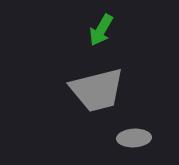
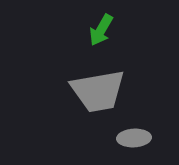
gray trapezoid: moved 1 px right, 1 px down; rotated 4 degrees clockwise
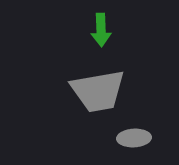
green arrow: rotated 32 degrees counterclockwise
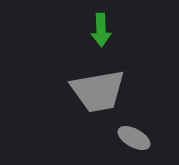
gray ellipse: rotated 32 degrees clockwise
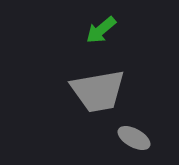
green arrow: rotated 52 degrees clockwise
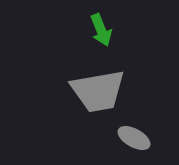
green arrow: rotated 72 degrees counterclockwise
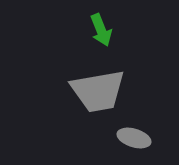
gray ellipse: rotated 12 degrees counterclockwise
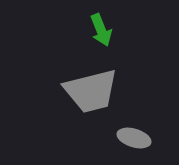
gray trapezoid: moved 7 px left; rotated 4 degrees counterclockwise
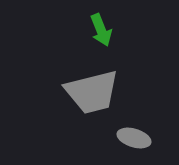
gray trapezoid: moved 1 px right, 1 px down
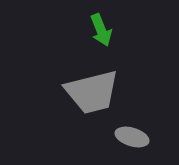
gray ellipse: moved 2 px left, 1 px up
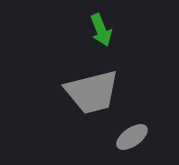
gray ellipse: rotated 52 degrees counterclockwise
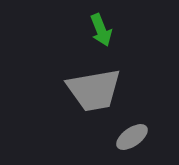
gray trapezoid: moved 2 px right, 2 px up; rotated 4 degrees clockwise
